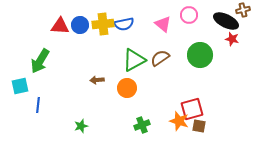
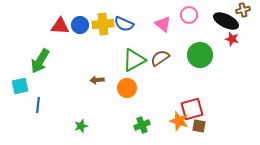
blue semicircle: rotated 36 degrees clockwise
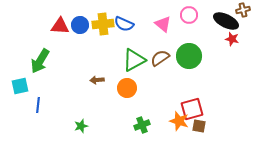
green circle: moved 11 px left, 1 px down
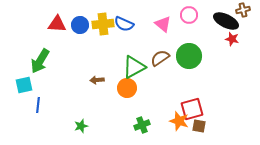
red triangle: moved 3 px left, 2 px up
green triangle: moved 7 px down
cyan square: moved 4 px right, 1 px up
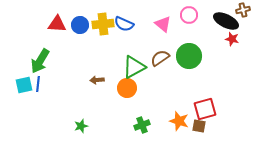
blue line: moved 21 px up
red square: moved 13 px right
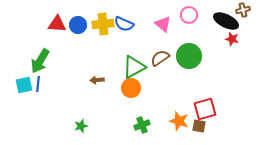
blue circle: moved 2 px left
orange circle: moved 4 px right
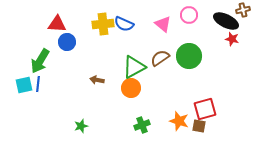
blue circle: moved 11 px left, 17 px down
brown arrow: rotated 16 degrees clockwise
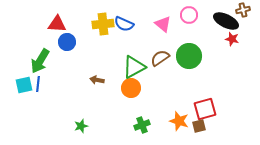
brown square: rotated 24 degrees counterclockwise
